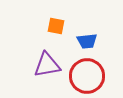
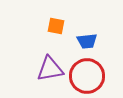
purple triangle: moved 3 px right, 4 px down
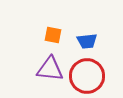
orange square: moved 3 px left, 9 px down
purple triangle: rotated 16 degrees clockwise
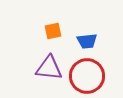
orange square: moved 4 px up; rotated 24 degrees counterclockwise
purple triangle: moved 1 px left, 1 px up
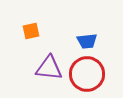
orange square: moved 22 px left
red circle: moved 2 px up
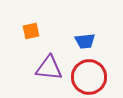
blue trapezoid: moved 2 px left
red circle: moved 2 px right, 3 px down
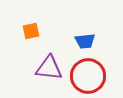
red circle: moved 1 px left, 1 px up
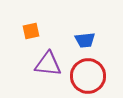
blue trapezoid: moved 1 px up
purple triangle: moved 1 px left, 4 px up
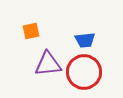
purple triangle: rotated 12 degrees counterclockwise
red circle: moved 4 px left, 4 px up
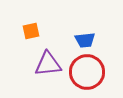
red circle: moved 3 px right
